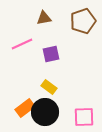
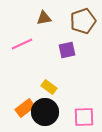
purple square: moved 16 px right, 4 px up
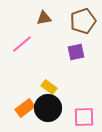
pink line: rotated 15 degrees counterclockwise
purple square: moved 9 px right, 2 px down
black circle: moved 3 px right, 4 px up
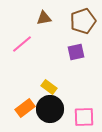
black circle: moved 2 px right, 1 px down
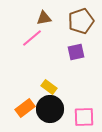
brown pentagon: moved 2 px left
pink line: moved 10 px right, 6 px up
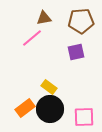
brown pentagon: rotated 15 degrees clockwise
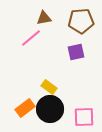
pink line: moved 1 px left
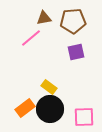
brown pentagon: moved 8 px left
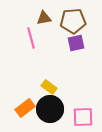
pink line: rotated 65 degrees counterclockwise
purple square: moved 9 px up
pink square: moved 1 px left
